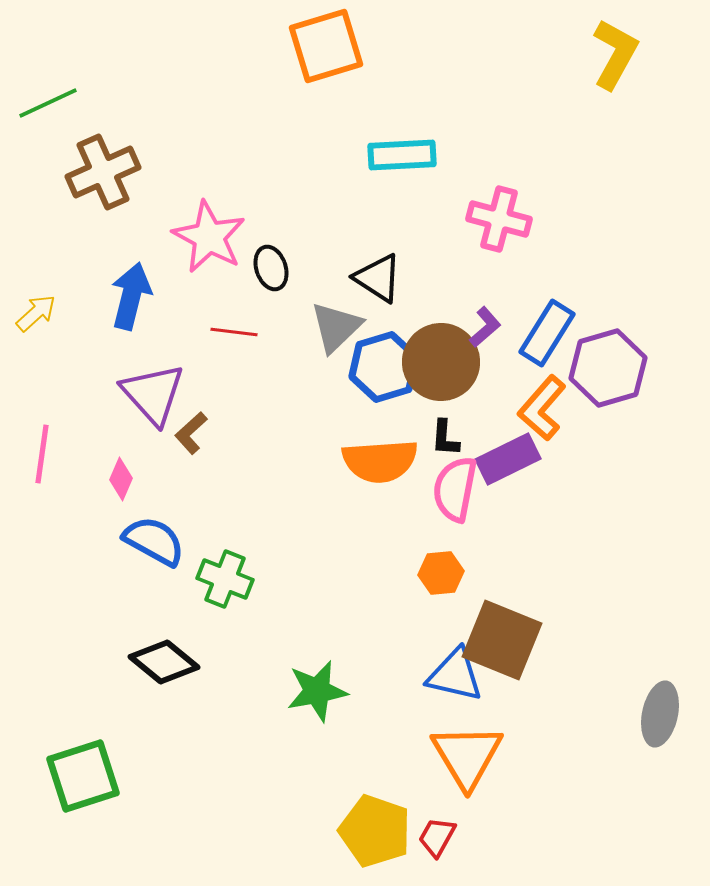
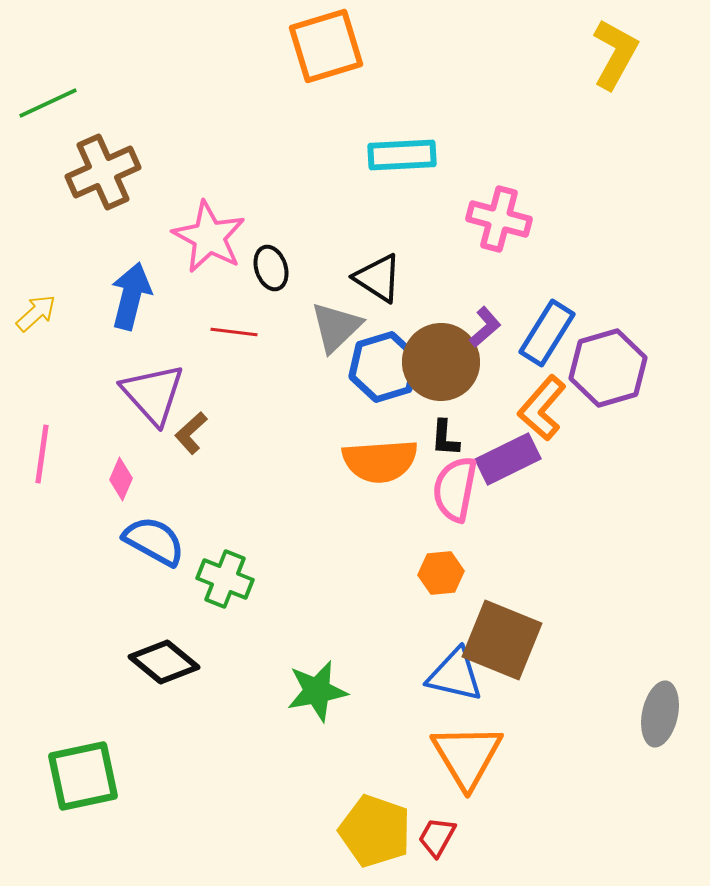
green square: rotated 6 degrees clockwise
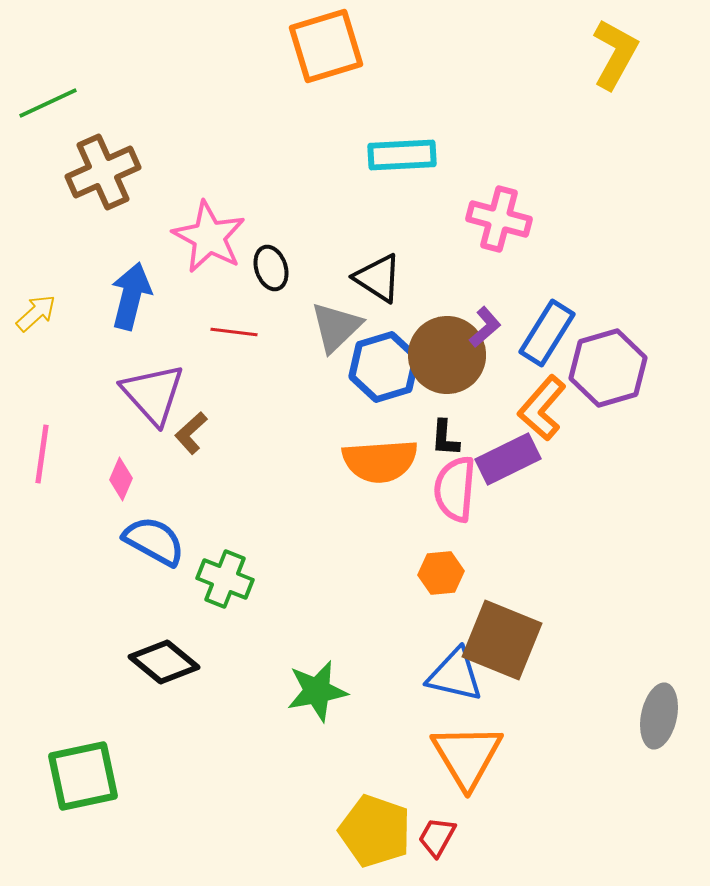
brown circle: moved 6 px right, 7 px up
pink semicircle: rotated 6 degrees counterclockwise
gray ellipse: moved 1 px left, 2 px down
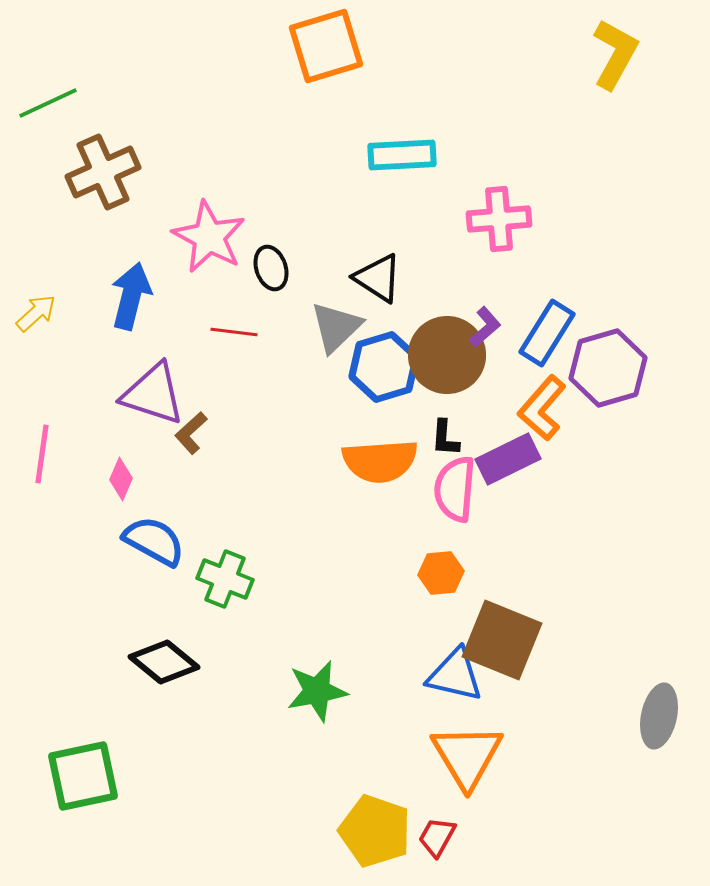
pink cross: rotated 20 degrees counterclockwise
purple triangle: rotated 30 degrees counterclockwise
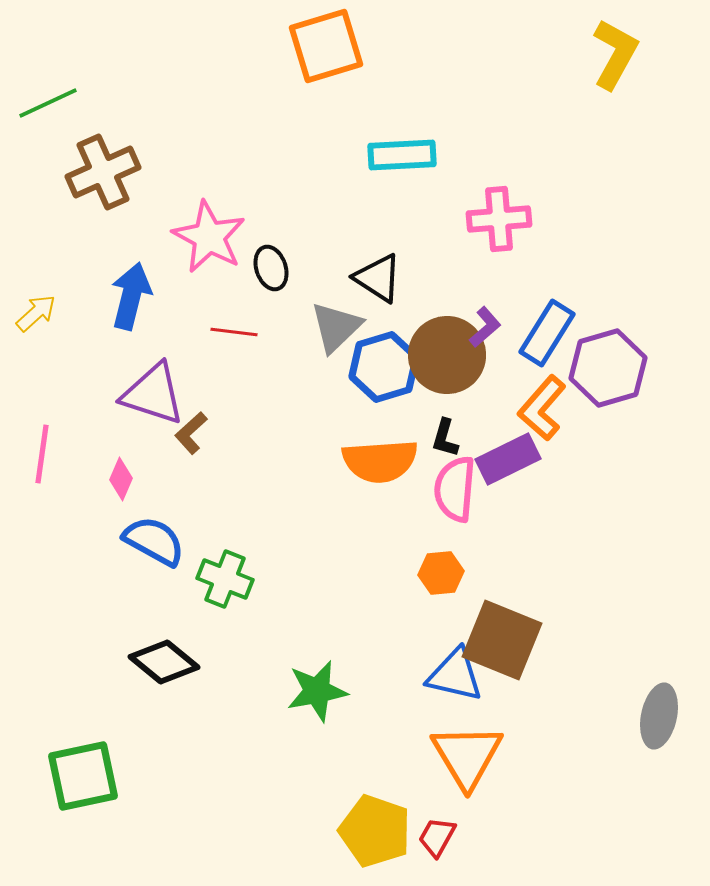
black L-shape: rotated 12 degrees clockwise
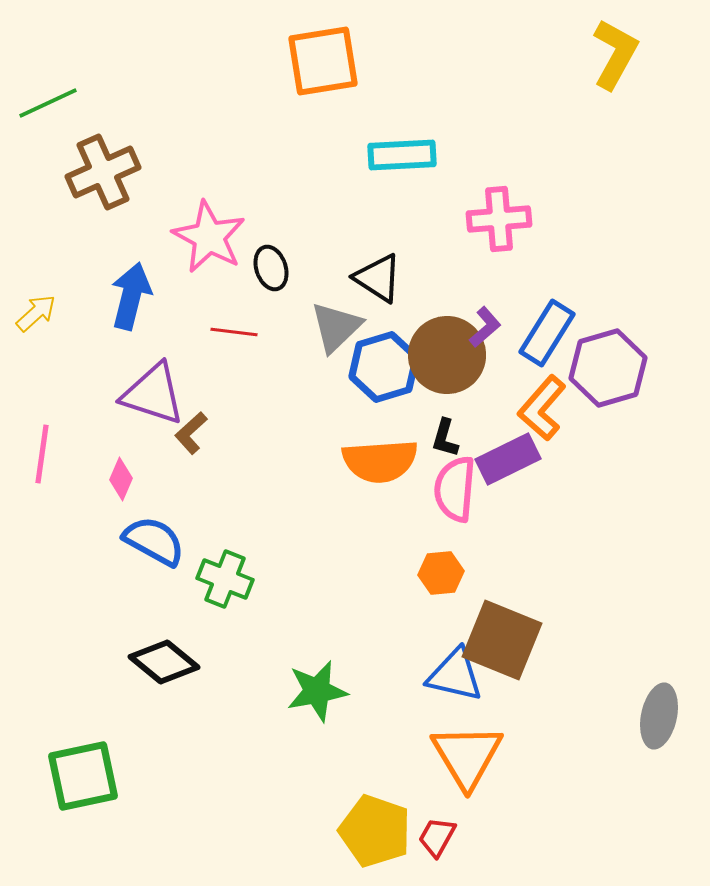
orange square: moved 3 px left, 15 px down; rotated 8 degrees clockwise
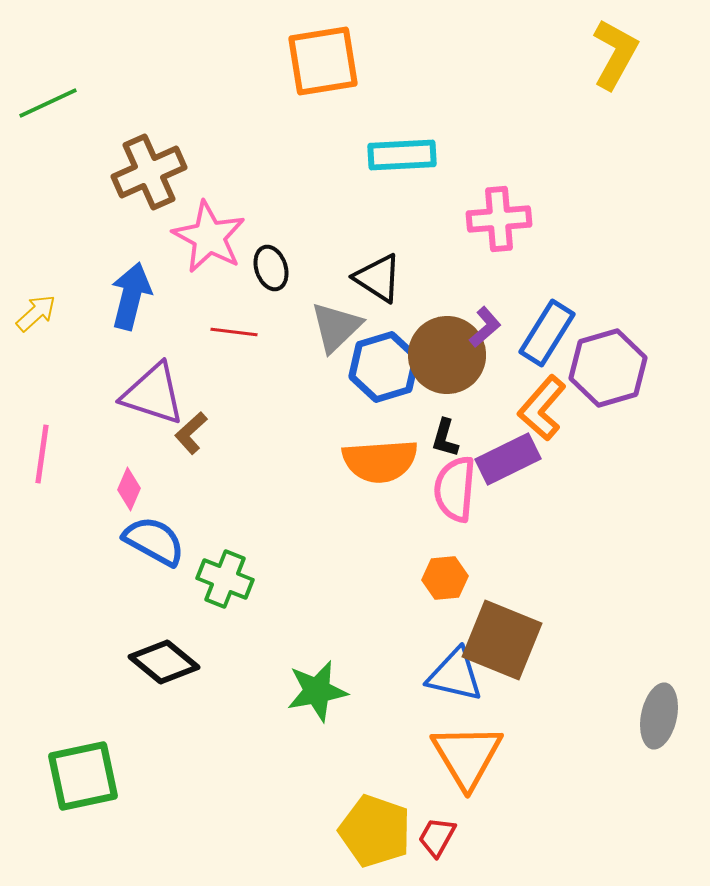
brown cross: moved 46 px right
pink diamond: moved 8 px right, 10 px down
orange hexagon: moved 4 px right, 5 px down
